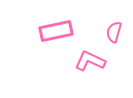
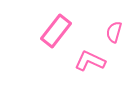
pink rectangle: rotated 40 degrees counterclockwise
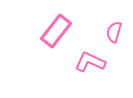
pink L-shape: moved 1 px down
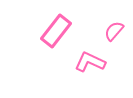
pink semicircle: moved 1 px up; rotated 25 degrees clockwise
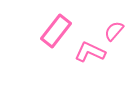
pink L-shape: moved 10 px up
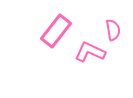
pink semicircle: moved 1 px left, 1 px up; rotated 130 degrees clockwise
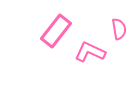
pink semicircle: moved 6 px right, 1 px up
